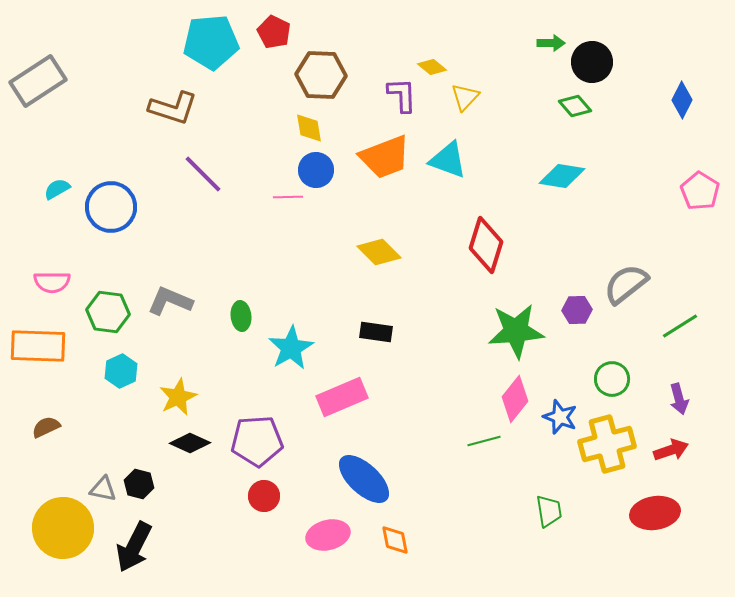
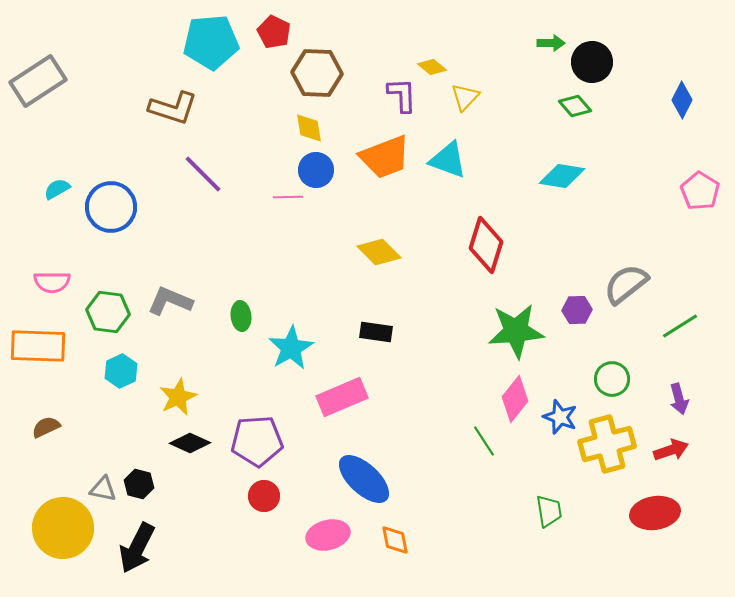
brown hexagon at (321, 75): moved 4 px left, 2 px up
green line at (484, 441): rotated 72 degrees clockwise
black arrow at (134, 547): moved 3 px right, 1 px down
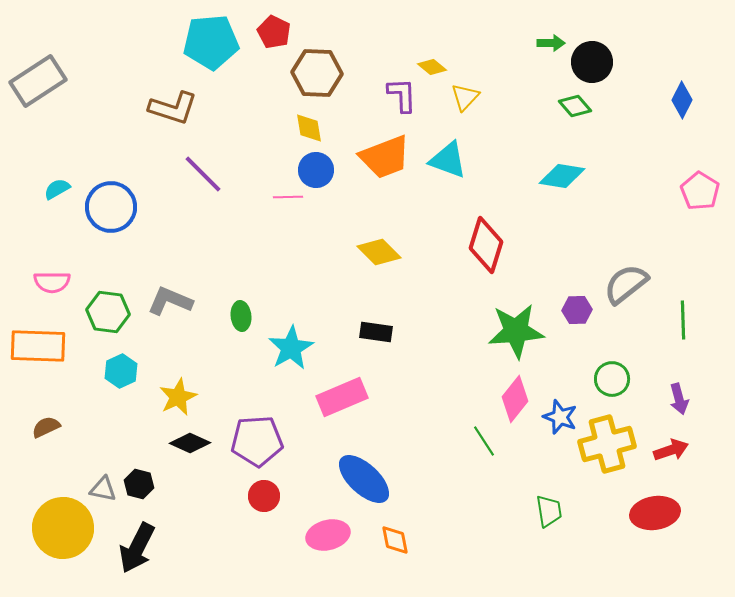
green line at (680, 326): moved 3 px right, 6 px up; rotated 60 degrees counterclockwise
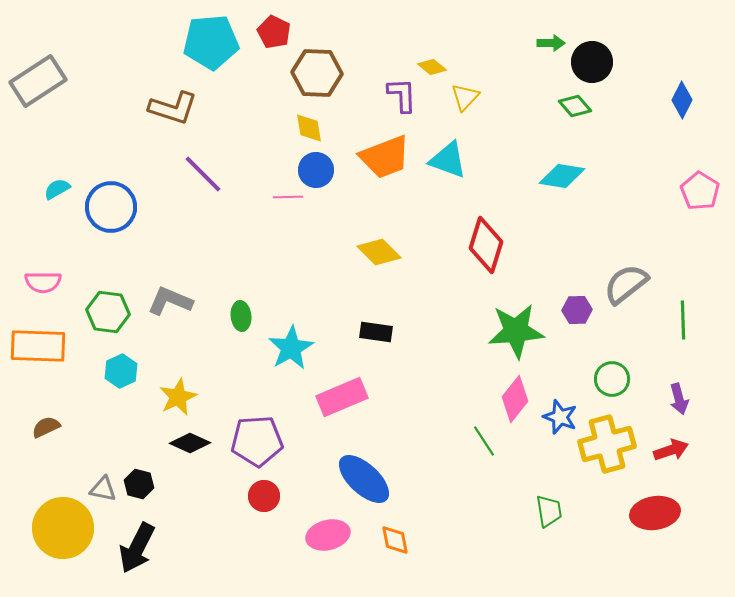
pink semicircle at (52, 282): moved 9 px left
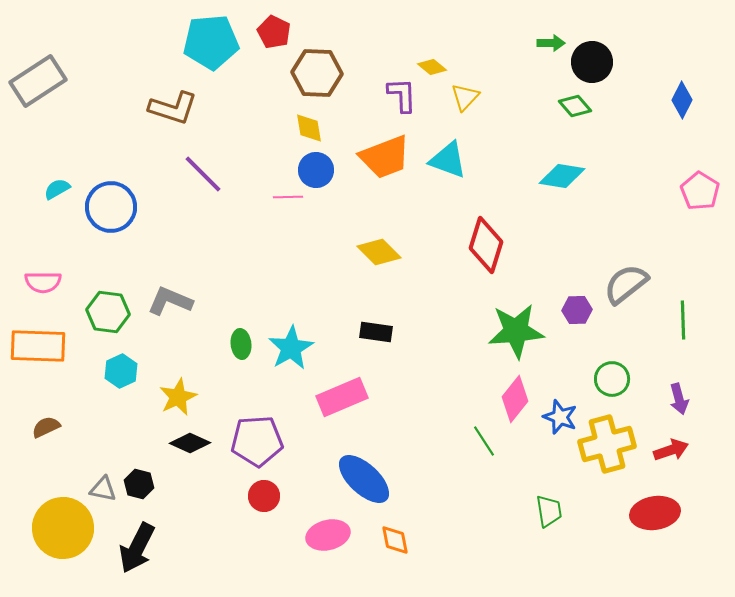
green ellipse at (241, 316): moved 28 px down
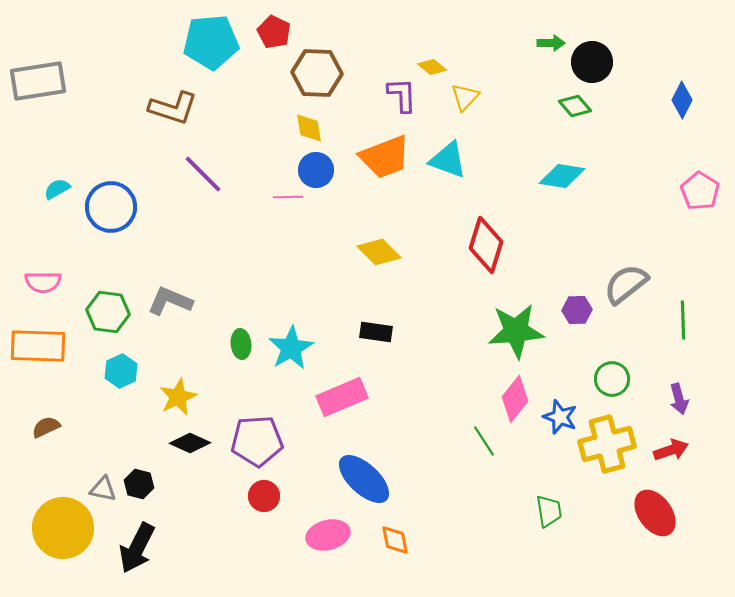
gray rectangle at (38, 81): rotated 24 degrees clockwise
red ellipse at (655, 513): rotated 63 degrees clockwise
